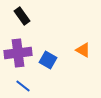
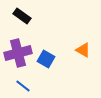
black rectangle: rotated 18 degrees counterclockwise
purple cross: rotated 8 degrees counterclockwise
blue square: moved 2 px left, 1 px up
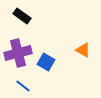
blue square: moved 3 px down
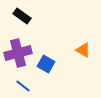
blue square: moved 2 px down
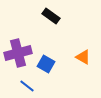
black rectangle: moved 29 px right
orange triangle: moved 7 px down
blue line: moved 4 px right
